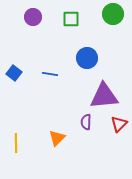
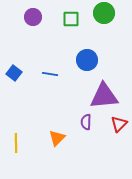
green circle: moved 9 px left, 1 px up
blue circle: moved 2 px down
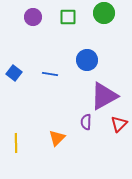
green square: moved 3 px left, 2 px up
purple triangle: rotated 24 degrees counterclockwise
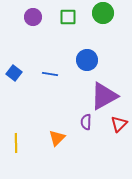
green circle: moved 1 px left
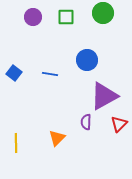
green square: moved 2 px left
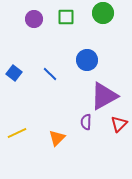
purple circle: moved 1 px right, 2 px down
blue line: rotated 35 degrees clockwise
yellow line: moved 1 px right, 10 px up; rotated 66 degrees clockwise
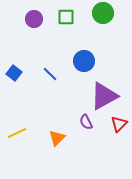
blue circle: moved 3 px left, 1 px down
purple semicircle: rotated 28 degrees counterclockwise
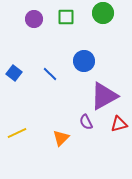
red triangle: rotated 30 degrees clockwise
orange triangle: moved 4 px right
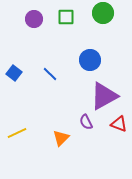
blue circle: moved 6 px right, 1 px up
red triangle: rotated 36 degrees clockwise
